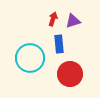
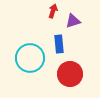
red arrow: moved 8 px up
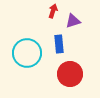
cyan circle: moved 3 px left, 5 px up
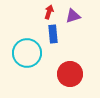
red arrow: moved 4 px left, 1 px down
purple triangle: moved 5 px up
blue rectangle: moved 6 px left, 10 px up
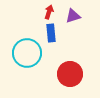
blue rectangle: moved 2 px left, 1 px up
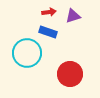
red arrow: rotated 64 degrees clockwise
blue rectangle: moved 3 px left, 1 px up; rotated 66 degrees counterclockwise
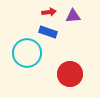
purple triangle: rotated 14 degrees clockwise
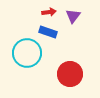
purple triangle: rotated 49 degrees counterclockwise
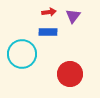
blue rectangle: rotated 18 degrees counterclockwise
cyan circle: moved 5 px left, 1 px down
